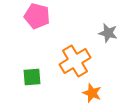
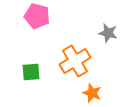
green square: moved 1 px left, 5 px up
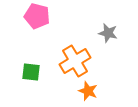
green square: rotated 12 degrees clockwise
orange star: moved 4 px left, 2 px up
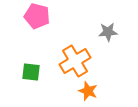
gray star: moved 1 px up; rotated 18 degrees counterclockwise
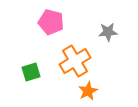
pink pentagon: moved 14 px right, 6 px down
green square: rotated 24 degrees counterclockwise
orange star: rotated 24 degrees clockwise
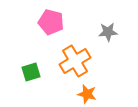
orange star: moved 1 px left, 3 px down; rotated 30 degrees counterclockwise
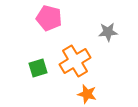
pink pentagon: moved 2 px left, 4 px up
green square: moved 7 px right, 4 px up
